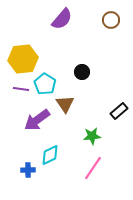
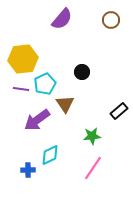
cyan pentagon: rotated 15 degrees clockwise
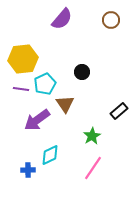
green star: rotated 24 degrees counterclockwise
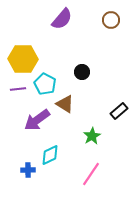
yellow hexagon: rotated 8 degrees clockwise
cyan pentagon: rotated 20 degrees counterclockwise
purple line: moved 3 px left; rotated 14 degrees counterclockwise
brown triangle: rotated 24 degrees counterclockwise
pink line: moved 2 px left, 6 px down
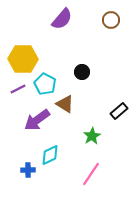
purple line: rotated 21 degrees counterclockwise
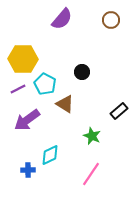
purple arrow: moved 10 px left
green star: rotated 18 degrees counterclockwise
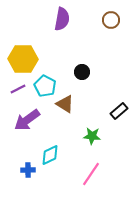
purple semicircle: rotated 30 degrees counterclockwise
cyan pentagon: moved 2 px down
green star: rotated 18 degrees counterclockwise
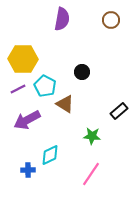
purple arrow: rotated 8 degrees clockwise
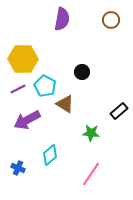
green star: moved 1 px left, 3 px up
cyan diamond: rotated 15 degrees counterclockwise
blue cross: moved 10 px left, 2 px up; rotated 24 degrees clockwise
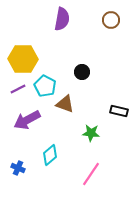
brown triangle: rotated 12 degrees counterclockwise
black rectangle: rotated 54 degrees clockwise
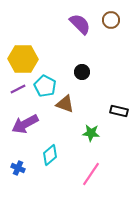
purple semicircle: moved 18 px right, 5 px down; rotated 55 degrees counterclockwise
purple arrow: moved 2 px left, 4 px down
